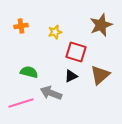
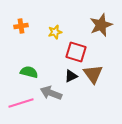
brown triangle: moved 7 px left, 1 px up; rotated 25 degrees counterclockwise
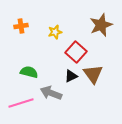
red square: rotated 25 degrees clockwise
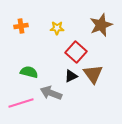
yellow star: moved 2 px right, 4 px up; rotated 16 degrees clockwise
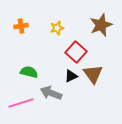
yellow star: rotated 16 degrees counterclockwise
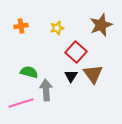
black triangle: rotated 32 degrees counterclockwise
gray arrow: moved 5 px left, 3 px up; rotated 65 degrees clockwise
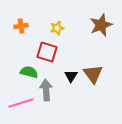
red square: moved 29 px left; rotated 25 degrees counterclockwise
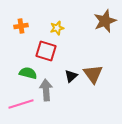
brown star: moved 4 px right, 4 px up
red square: moved 1 px left, 1 px up
green semicircle: moved 1 px left, 1 px down
black triangle: rotated 16 degrees clockwise
pink line: moved 1 px down
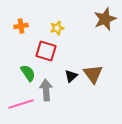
brown star: moved 2 px up
green semicircle: rotated 42 degrees clockwise
